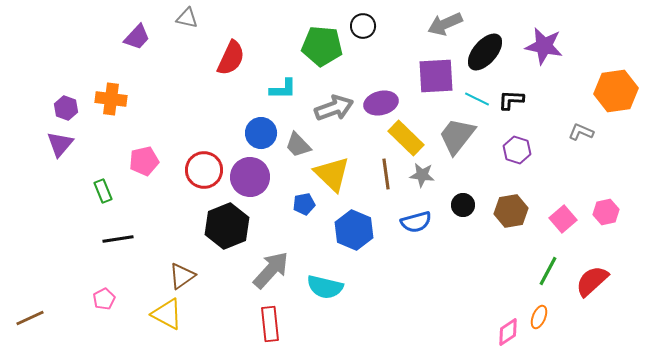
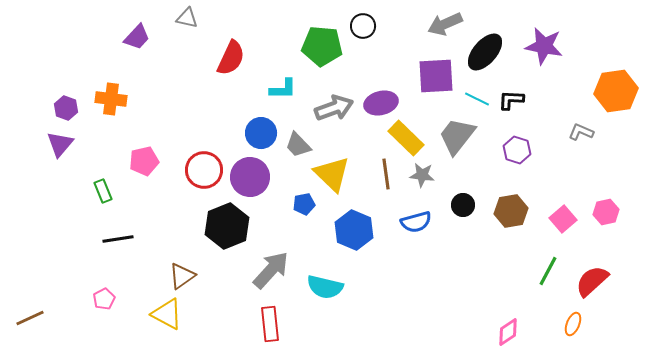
orange ellipse at (539, 317): moved 34 px right, 7 px down
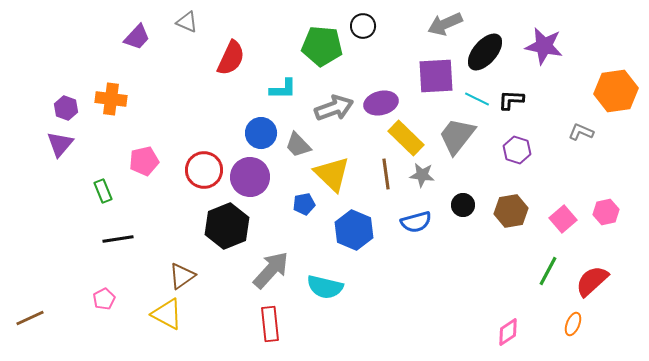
gray triangle at (187, 18): moved 4 px down; rotated 10 degrees clockwise
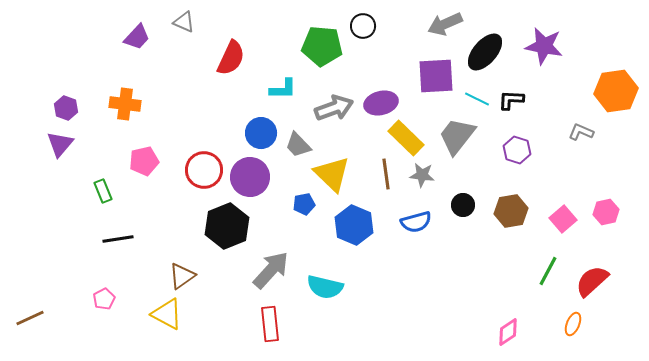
gray triangle at (187, 22): moved 3 px left
orange cross at (111, 99): moved 14 px right, 5 px down
blue hexagon at (354, 230): moved 5 px up
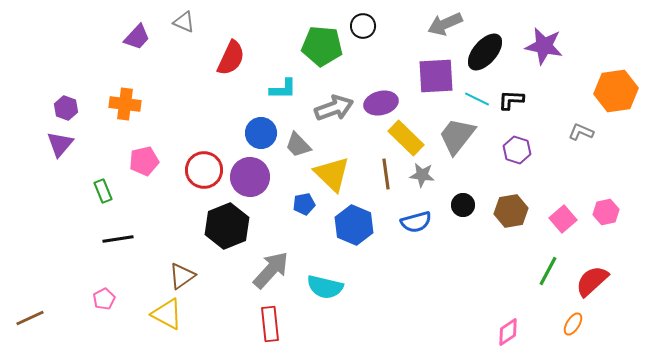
orange ellipse at (573, 324): rotated 10 degrees clockwise
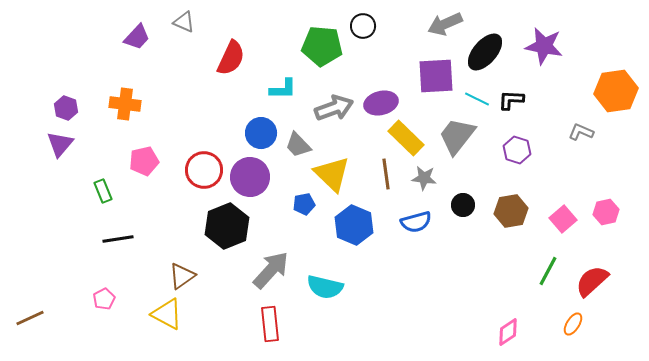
gray star at (422, 175): moved 2 px right, 3 px down
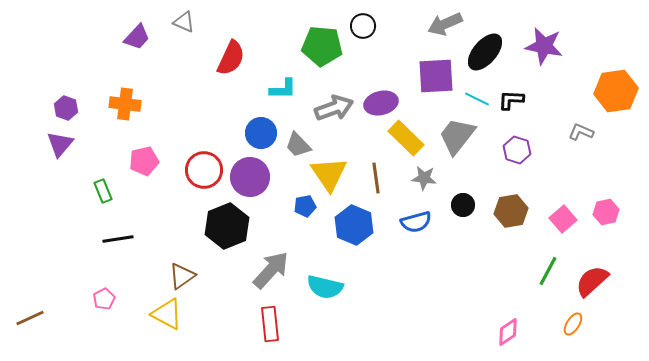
yellow triangle at (332, 174): moved 3 px left; rotated 12 degrees clockwise
brown line at (386, 174): moved 10 px left, 4 px down
blue pentagon at (304, 204): moved 1 px right, 2 px down
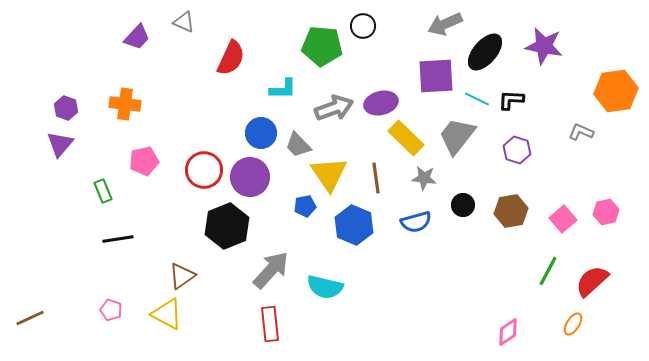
pink pentagon at (104, 299): moved 7 px right, 11 px down; rotated 25 degrees counterclockwise
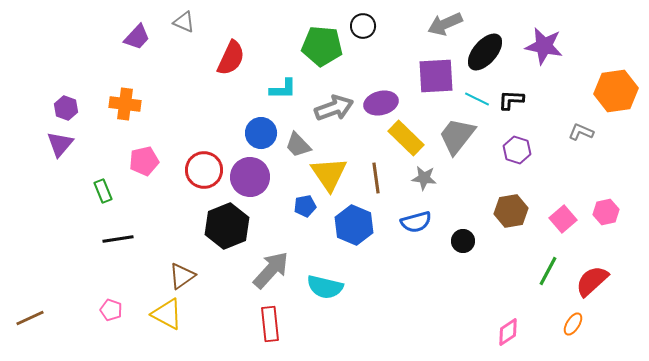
black circle at (463, 205): moved 36 px down
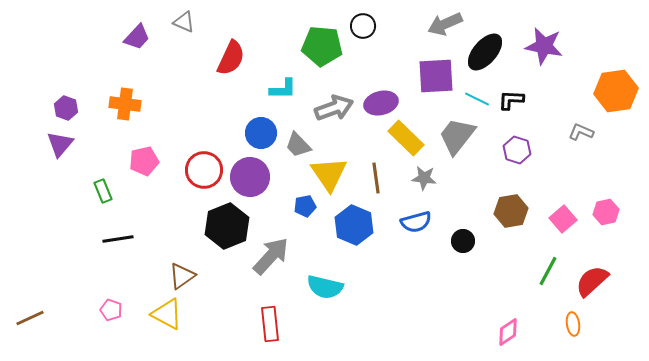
gray arrow at (271, 270): moved 14 px up
orange ellipse at (573, 324): rotated 40 degrees counterclockwise
